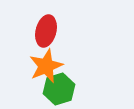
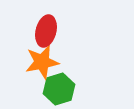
orange star: moved 4 px left, 4 px up; rotated 12 degrees clockwise
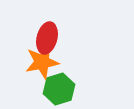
red ellipse: moved 1 px right, 7 px down
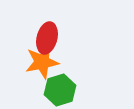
green hexagon: moved 1 px right, 1 px down
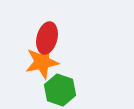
green hexagon: rotated 24 degrees counterclockwise
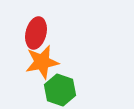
red ellipse: moved 11 px left, 5 px up
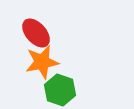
red ellipse: rotated 56 degrees counterclockwise
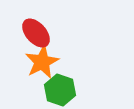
orange star: rotated 16 degrees counterclockwise
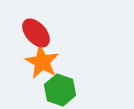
orange star: rotated 16 degrees counterclockwise
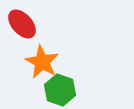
red ellipse: moved 14 px left, 9 px up
